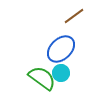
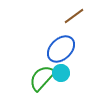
green semicircle: rotated 84 degrees counterclockwise
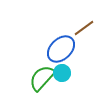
brown line: moved 10 px right, 12 px down
cyan circle: moved 1 px right
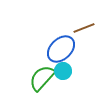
brown line: rotated 15 degrees clockwise
cyan circle: moved 1 px right, 2 px up
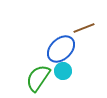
green semicircle: moved 4 px left; rotated 8 degrees counterclockwise
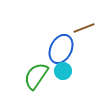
blue ellipse: rotated 20 degrees counterclockwise
green semicircle: moved 2 px left, 2 px up
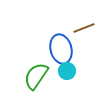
blue ellipse: rotated 40 degrees counterclockwise
cyan circle: moved 4 px right
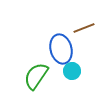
cyan circle: moved 5 px right
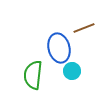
blue ellipse: moved 2 px left, 1 px up
green semicircle: moved 3 px left, 1 px up; rotated 28 degrees counterclockwise
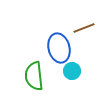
green semicircle: moved 1 px right, 1 px down; rotated 12 degrees counterclockwise
